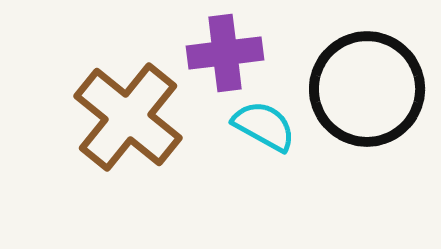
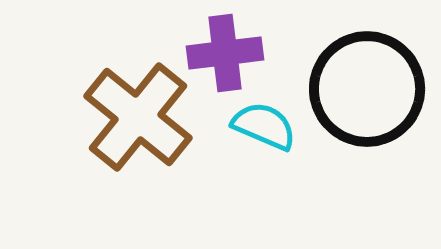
brown cross: moved 10 px right
cyan semicircle: rotated 6 degrees counterclockwise
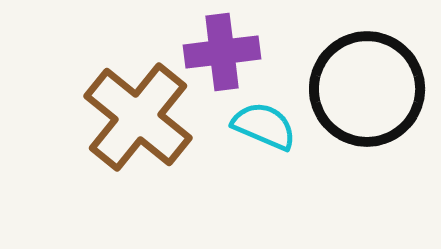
purple cross: moved 3 px left, 1 px up
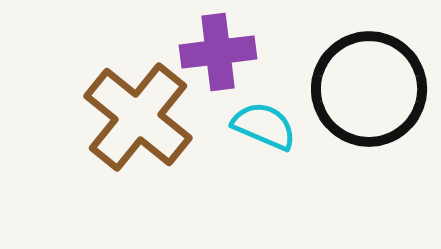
purple cross: moved 4 px left
black circle: moved 2 px right
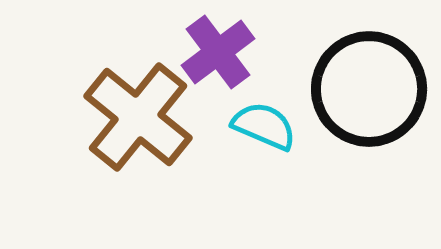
purple cross: rotated 30 degrees counterclockwise
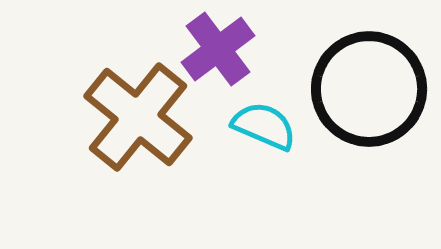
purple cross: moved 3 px up
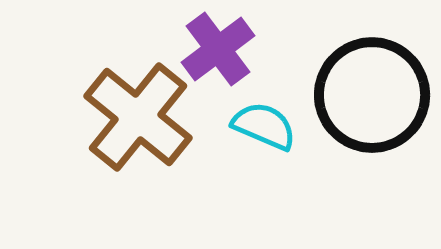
black circle: moved 3 px right, 6 px down
